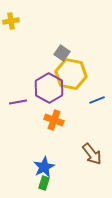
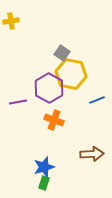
brown arrow: rotated 55 degrees counterclockwise
blue star: rotated 10 degrees clockwise
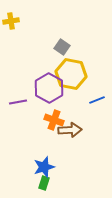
gray square: moved 6 px up
brown arrow: moved 22 px left, 24 px up
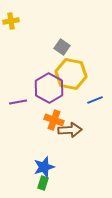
blue line: moved 2 px left
green rectangle: moved 1 px left
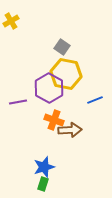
yellow cross: rotated 21 degrees counterclockwise
yellow hexagon: moved 5 px left
green rectangle: moved 1 px down
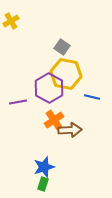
blue line: moved 3 px left, 3 px up; rotated 35 degrees clockwise
orange cross: rotated 36 degrees clockwise
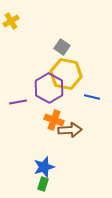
orange cross: rotated 36 degrees counterclockwise
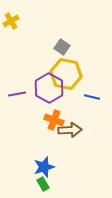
purple line: moved 1 px left, 8 px up
green rectangle: rotated 48 degrees counterclockwise
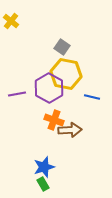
yellow cross: rotated 21 degrees counterclockwise
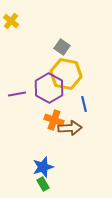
blue line: moved 8 px left, 7 px down; rotated 63 degrees clockwise
brown arrow: moved 2 px up
blue star: moved 1 px left
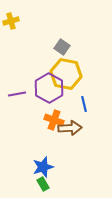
yellow cross: rotated 35 degrees clockwise
